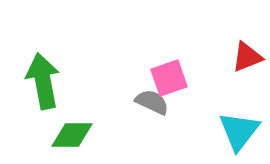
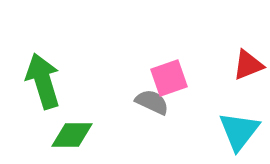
red triangle: moved 1 px right, 8 px down
green arrow: rotated 6 degrees counterclockwise
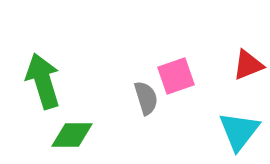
pink square: moved 7 px right, 2 px up
gray semicircle: moved 6 px left, 4 px up; rotated 48 degrees clockwise
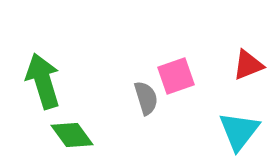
green diamond: rotated 54 degrees clockwise
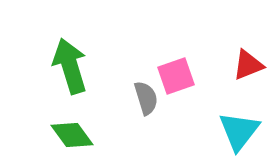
green arrow: moved 27 px right, 15 px up
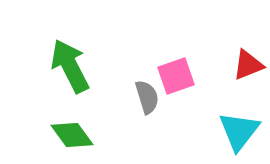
green arrow: rotated 10 degrees counterclockwise
gray semicircle: moved 1 px right, 1 px up
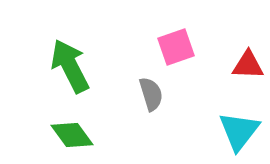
red triangle: rotated 24 degrees clockwise
pink square: moved 29 px up
gray semicircle: moved 4 px right, 3 px up
